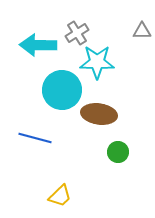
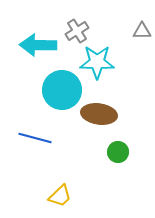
gray cross: moved 2 px up
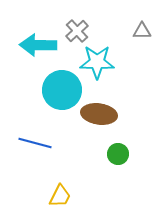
gray cross: rotated 10 degrees counterclockwise
blue line: moved 5 px down
green circle: moved 2 px down
yellow trapezoid: rotated 20 degrees counterclockwise
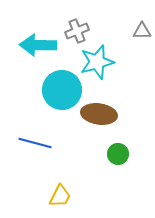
gray cross: rotated 20 degrees clockwise
cyan star: rotated 16 degrees counterclockwise
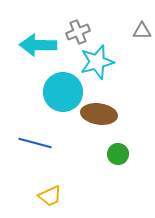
gray cross: moved 1 px right, 1 px down
cyan circle: moved 1 px right, 2 px down
yellow trapezoid: moved 10 px left; rotated 40 degrees clockwise
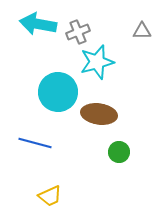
cyan arrow: moved 21 px up; rotated 9 degrees clockwise
cyan circle: moved 5 px left
green circle: moved 1 px right, 2 px up
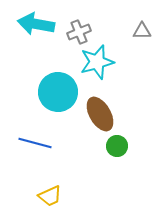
cyan arrow: moved 2 px left
gray cross: moved 1 px right
brown ellipse: moved 1 px right; rotated 52 degrees clockwise
green circle: moved 2 px left, 6 px up
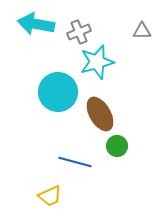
blue line: moved 40 px right, 19 px down
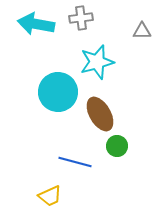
gray cross: moved 2 px right, 14 px up; rotated 15 degrees clockwise
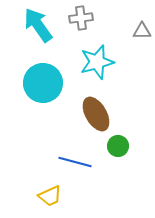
cyan arrow: moved 2 px right, 1 px down; rotated 45 degrees clockwise
cyan circle: moved 15 px left, 9 px up
brown ellipse: moved 4 px left
green circle: moved 1 px right
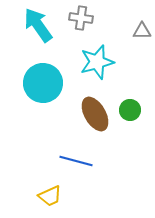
gray cross: rotated 15 degrees clockwise
brown ellipse: moved 1 px left
green circle: moved 12 px right, 36 px up
blue line: moved 1 px right, 1 px up
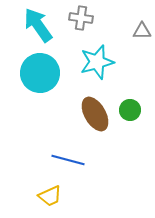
cyan circle: moved 3 px left, 10 px up
blue line: moved 8 px left, 1 px up
